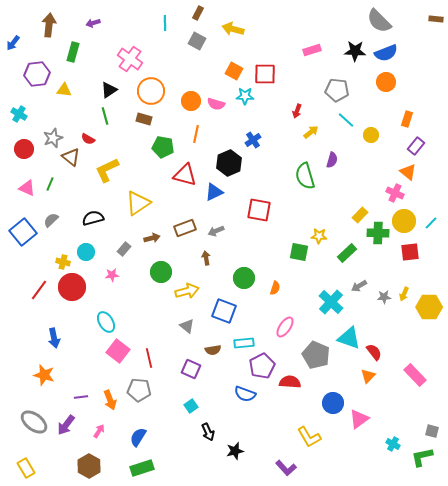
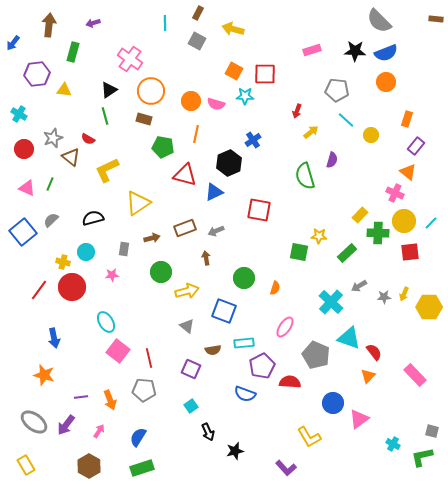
gray rectangle at (124, 249): rotated 32 degrees counterclockwise
gray pentagon at (139, 390): moved 5 px right
yellow rectangle at (26, 468): moved 3 px up
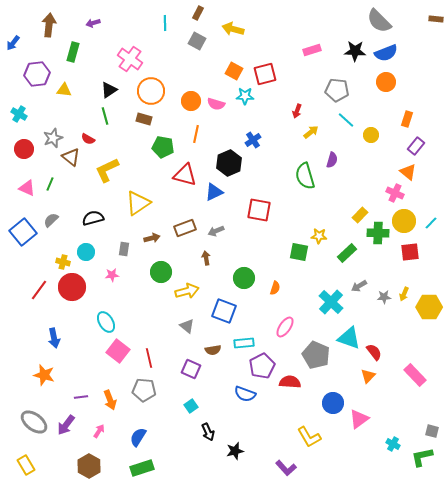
red square at (265, 74): rotated 15 degrees counterclockwise
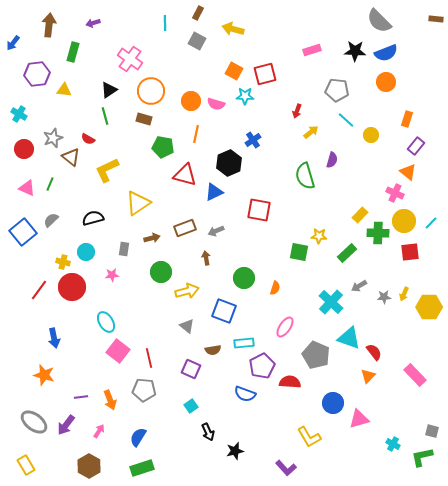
pink triangle at (359, 419): rotated 20 degrees clockwise
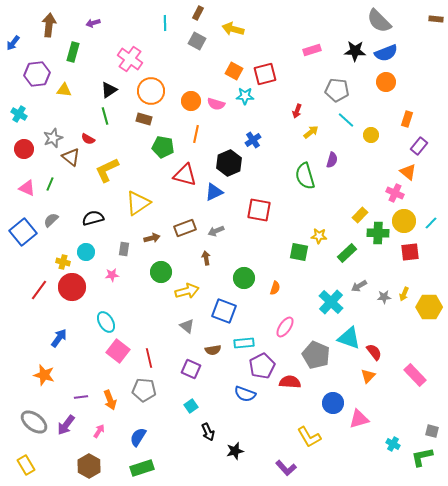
purple rectangle at (416, 146): moved 3 px right
blue arrow at (54, 338): moved 5 px right; rotated 132 degrees counterclockwise
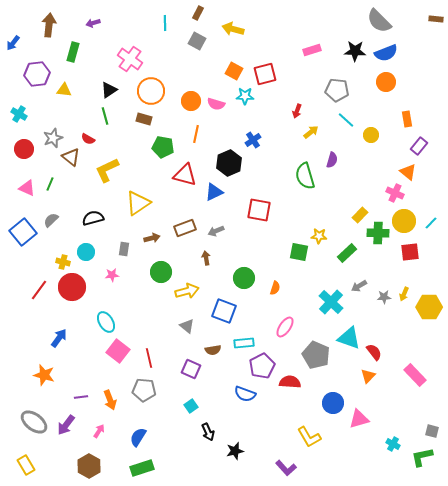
orange rectangle at (407, 119): rotated 28 degrees counterclockwise
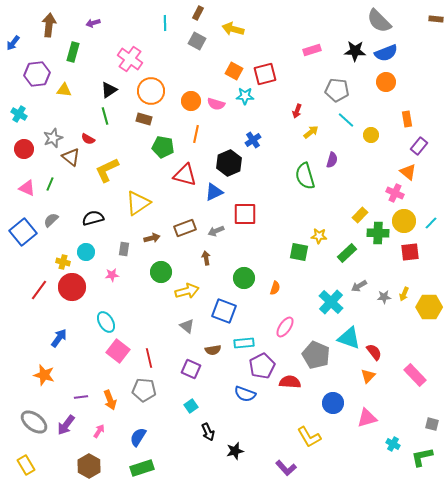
red square at (259, 210): moved 14 px left, 4 px down; rotated 10 degrees counterclockwise
pink triangle at (359, 419): moved 8 px right, 1 px up
gray square at (432, 431): moved 7 px up
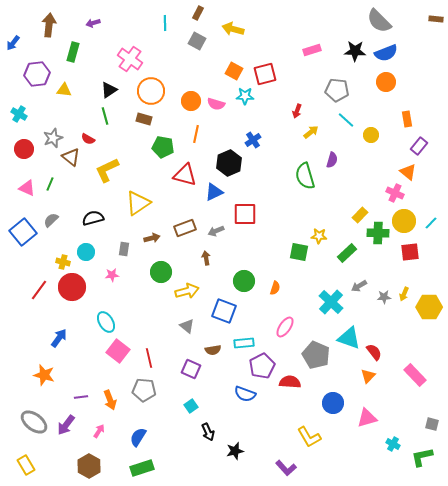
green circle at (244, 278): moved 3 px down
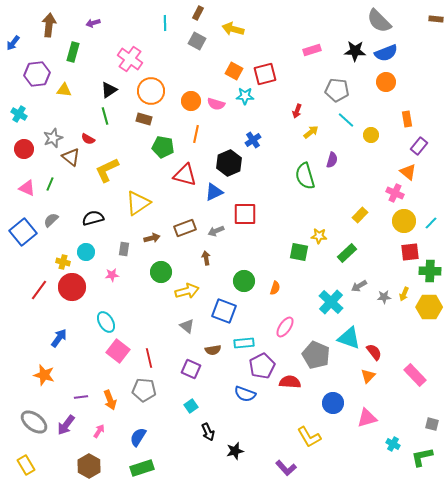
green cross at (378, 233): moved 52 px right, 38 px down
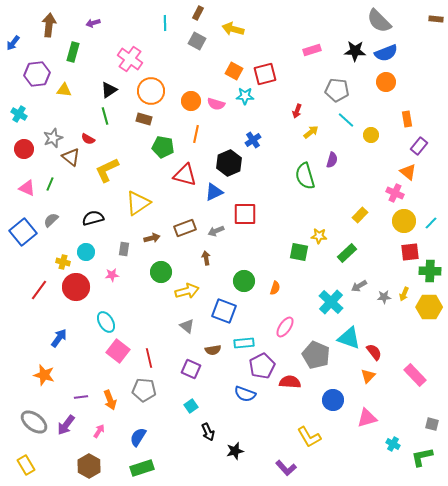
red circle at (72, 287): moved 4 px right
blue circle at (333, 403): moved 3 px up
